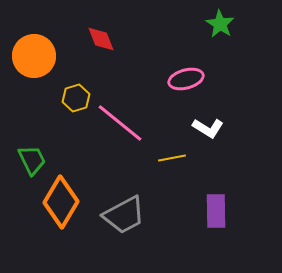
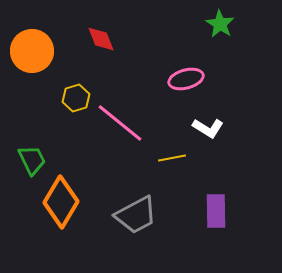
orange circle: moved 2 px left, 5 px up
gray trapezoid: moved 12 px right
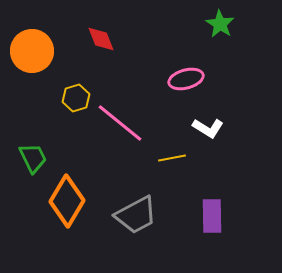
green trapezoid: moved 1 px right, 2 px up
orange diamond: moved 6 px right, 1 px up
purple rectangle: moved 4 px left, 5 px down
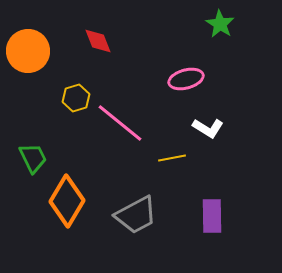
red diamond: moved 3 px left, 2 px down
orange circle: moved 4 px left
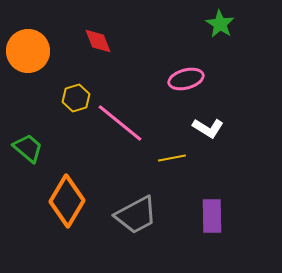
green trapezoid: moved 5 px left, 10 px up; rotated 24 degrees counterclockwise
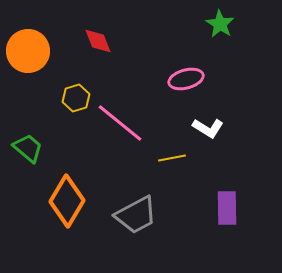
purple rectangle: moved 15 px right, 8 px up
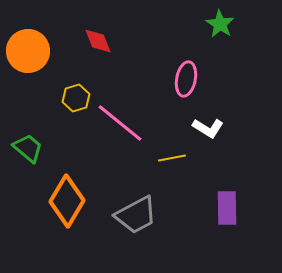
pink ellipse: rotated 64 degrees counterclockwise
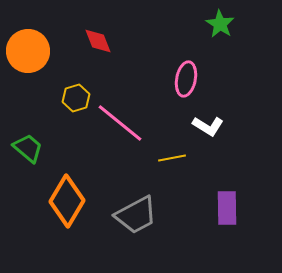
white L-shape: moved 2 px up
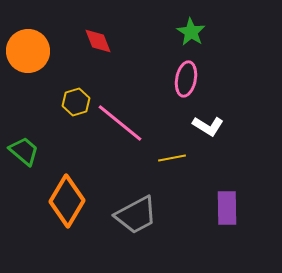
green star: moved 29 px left, 8 px down
yellow hexagon: moved 4 px down
green trapezoid: moved 4 px left, 3 px down
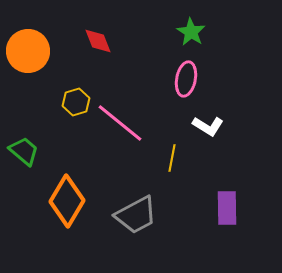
yellow line: rotated 68 degrees counterclockwise
